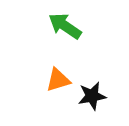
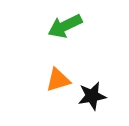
green arrow: rotated 60 degrees counterclockwise
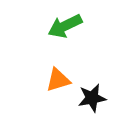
black star: moved 2 px down
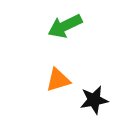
black star: moved 2 px right, 2 px down
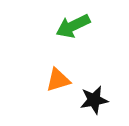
green arrow: moved 8 px right
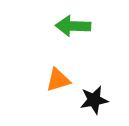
green arrow: rotated 28 degrees clockwise
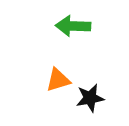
black star: moved 4 px left, 2 px up
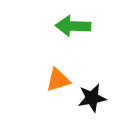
black star: moved 2 px right
